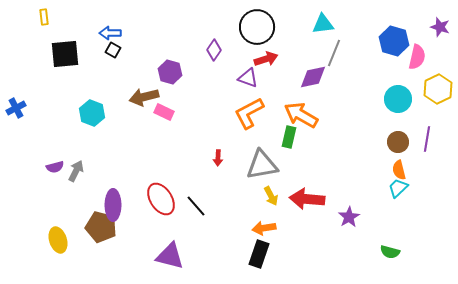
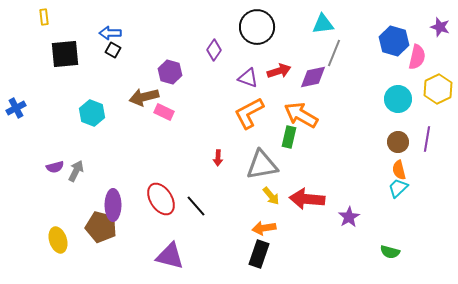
red arrow at (266, 59): moved 13 px right, 12 px down
yellow arrow at (271, 196): rotated 12 degrees counterclockwise
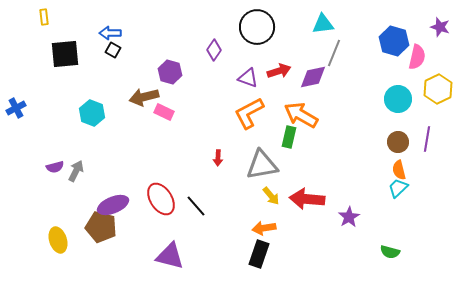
purple ellipse at (113, 205): rotated 68 degrees clockwise
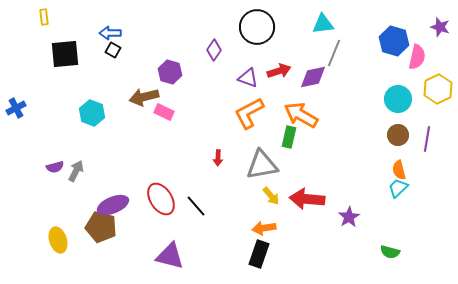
brown circle at (398, 142): moved 7 px up
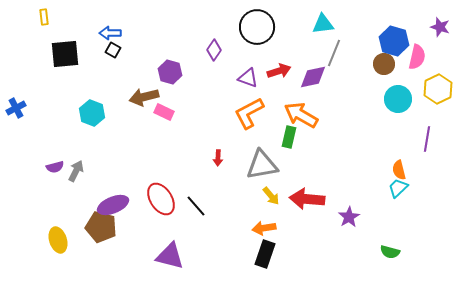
brown circle at (398, 135): moved 14 px left, 71 px up
black rectangle at (259, 254): moved 6 px right
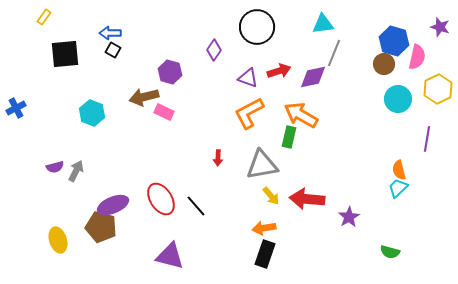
yellow rectangle at (44, 17): rotated 42 degrees clockwise
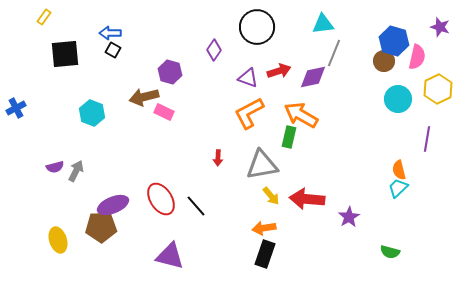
brown circle at (384, 64): moved 3 px up
brown pentagon at (101, 227): rotated 16 degrees counterclockwise
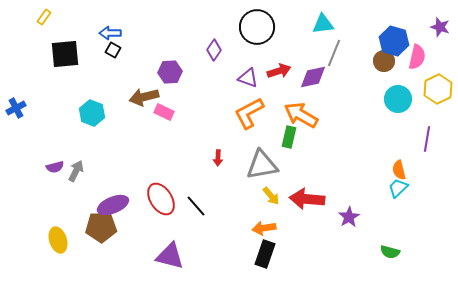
purple hexagon at (170, 72): rotated 20 degrees counterclockwise
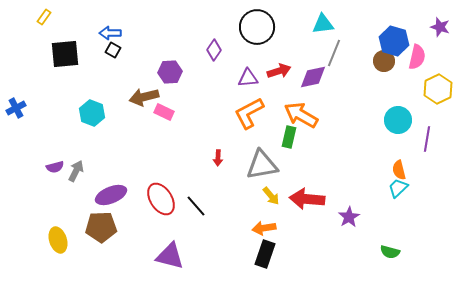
purple triangle at (248, 78): rotated 25 degrees counterclockwise
cyan circle at (398, 99): moved 21 px down
purple ellipse at (113, 205): moved 2 px left, 10 px up
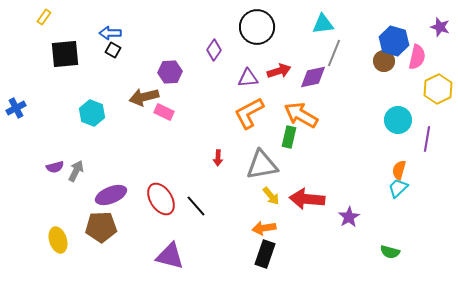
orange semicircle at (399, 170): rotated 30 degrees clockwise
